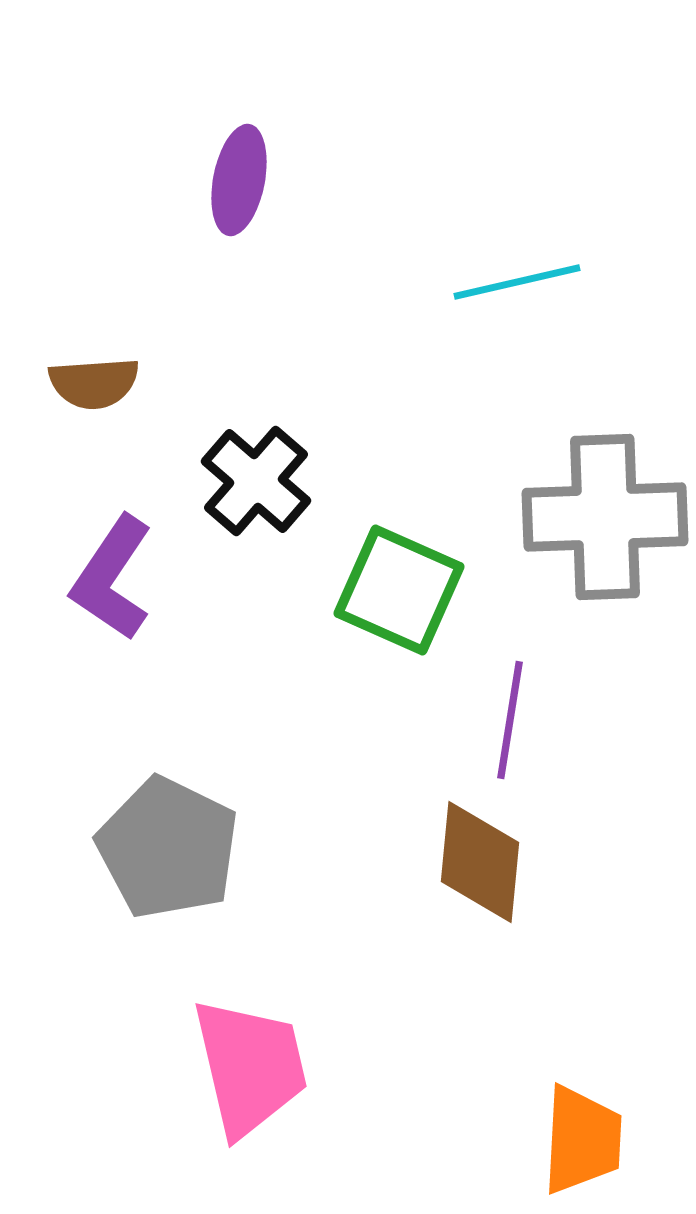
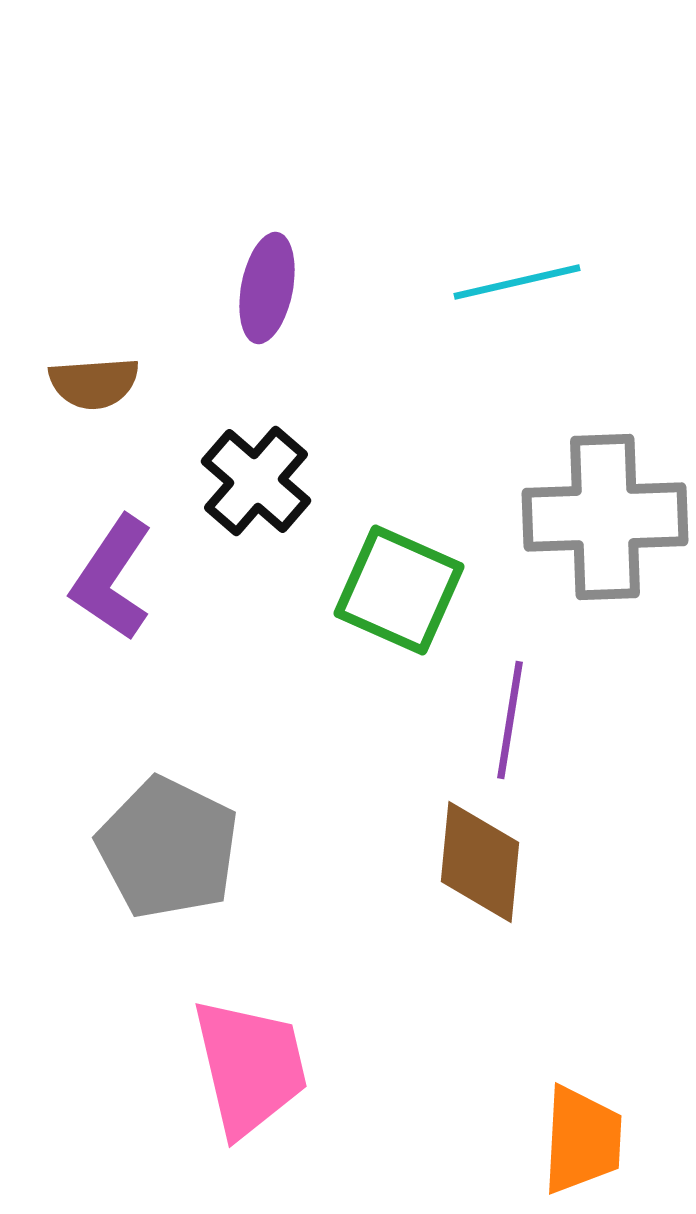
purple ellipse: moved 28 px right, 108 px down
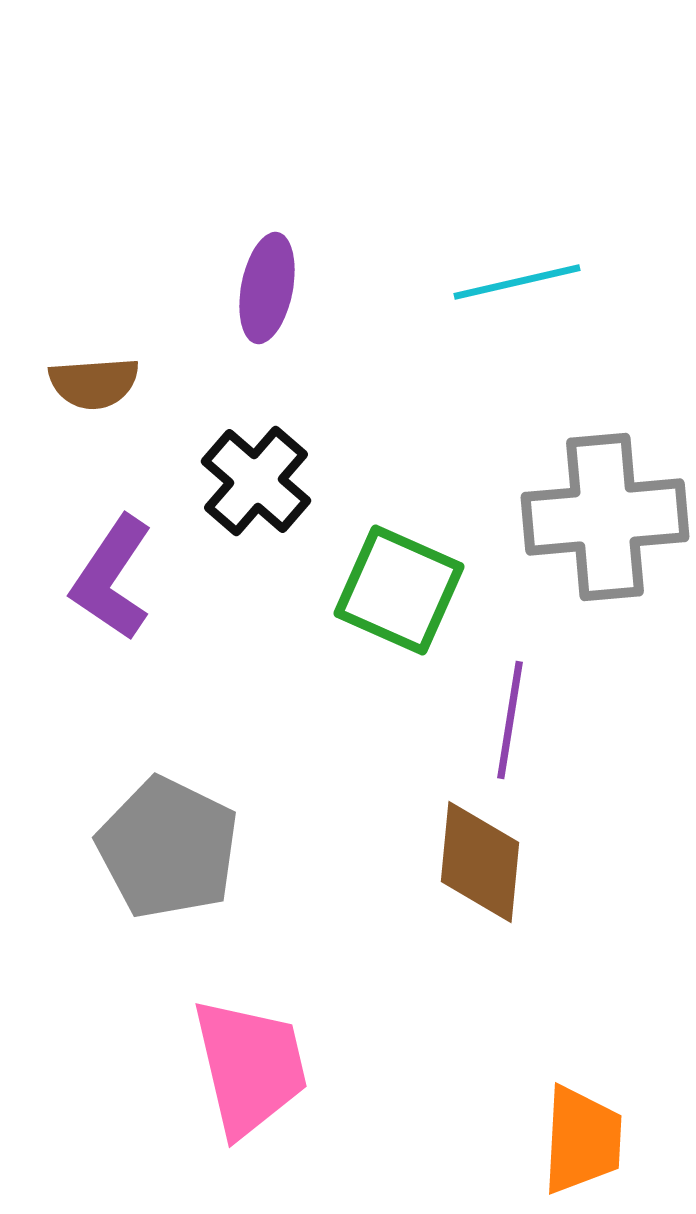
gray cross: rotated 3 degrees counterclockwise
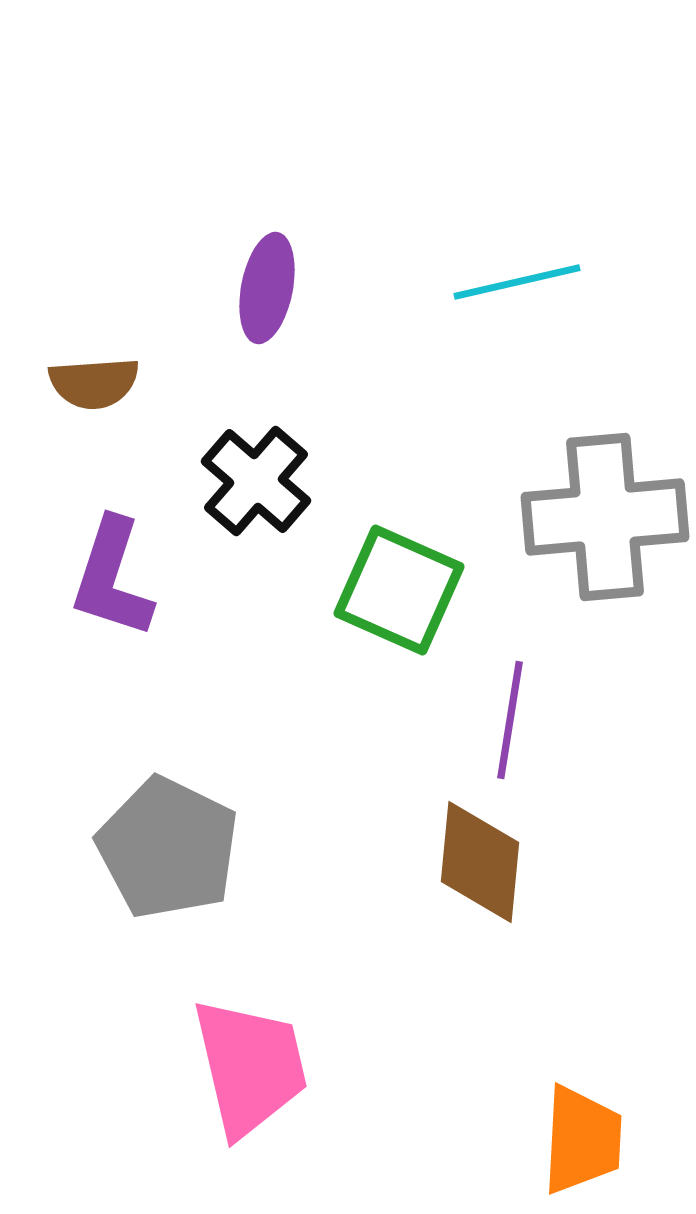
purple L-shape: rotated 16 degrees counterclockwise
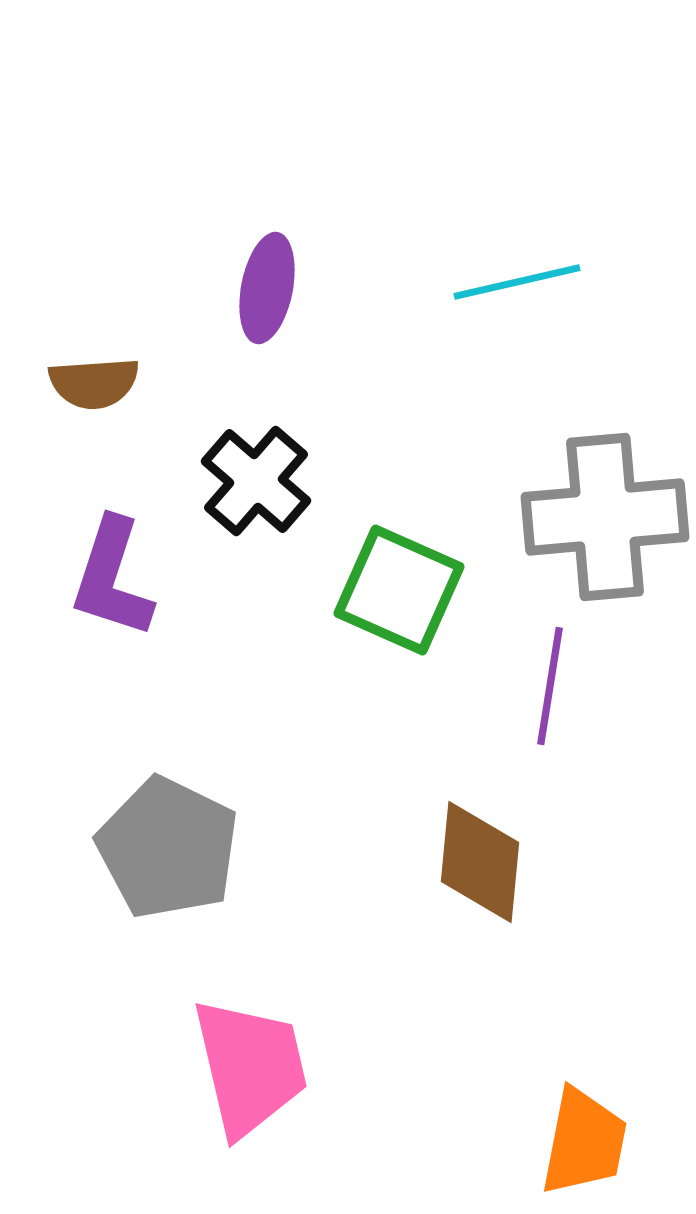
purple line: moved 40 px right, 34 px up
orange trapezoid: moved 2 px right, 2 px down; rotated 8 degrees clockwise
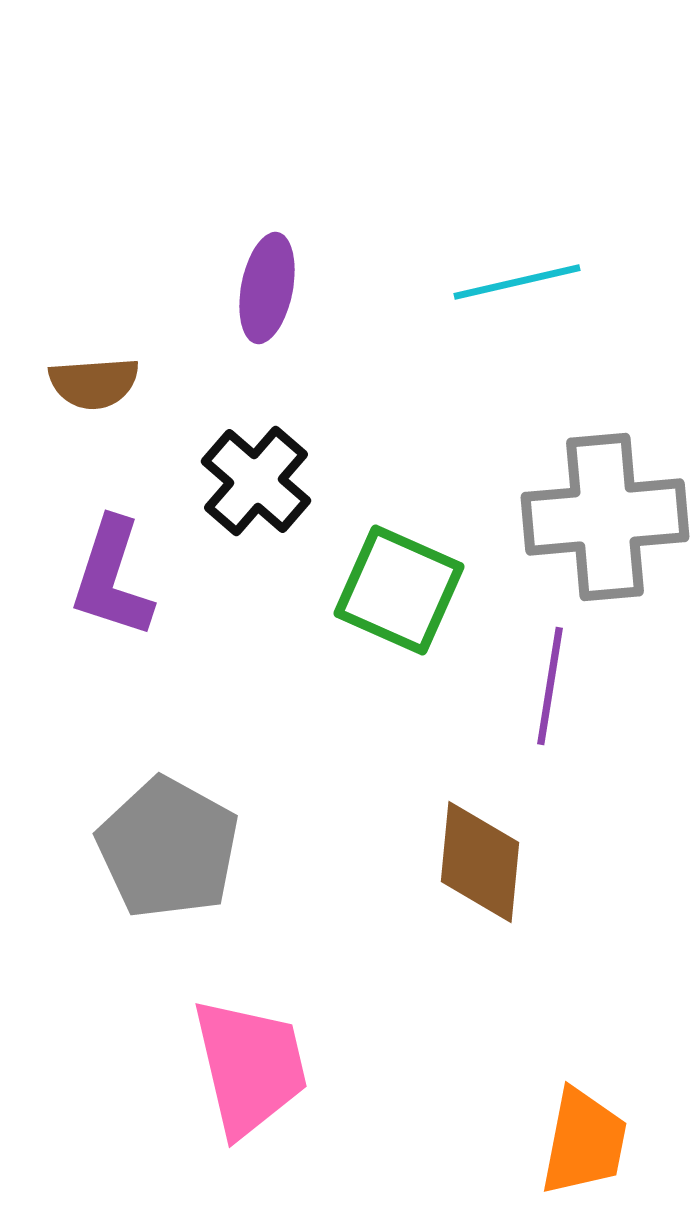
gray pentagon: rotated 3 degrees clockwise
